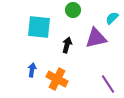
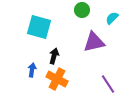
green circle: moved 9 px right
cyan square: rotated 10 degrees clockwise
purple triangle: moved 2 px left, 4 px down
black arrow: moved 13 px left, 11 px down
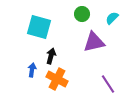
green circle: moved 4 px down
black arrow: moved 3 px left
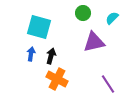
green circle: moved 1 px right, 1 px up
blue arrow: moved 1 px left, 16 px up
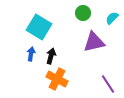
cyan square: rotated 15 degrees clockwise
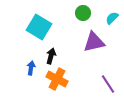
blue arrow: moved 14 px down
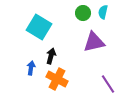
cyan semicircle: moved 9 px left, 6 px up; rotated 32 degrees counterclockwise
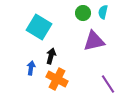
purple triangle: moved 1 px up
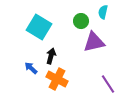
green circle: moved 2 px left, 8 px down
purple triangle: moved 1 px down
blue arrow: rotated 56 degrees counterclockwise
